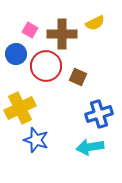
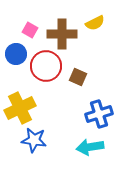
blue star: moved 2 px left; rotated 10 degrees counterclockwise
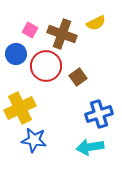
yellow semicircle: moved 1 px right
brown cross: rotated 20 degrees clockwise
brown square: rotated 30 degrees clockwise
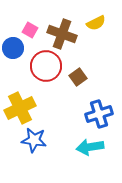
blue circle: moved 3 px left, 6 px up
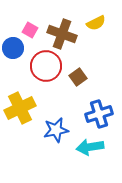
blue star: moved 22 px right, 10 px up; rotated 20 degrees counterclockwise
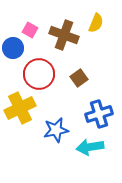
yellow semicircle: rotated 42 degrees counterclockwise
brown cross: moved 2 px right, 1 px down
red circle: moved 7 px left, 8 px down
brown square: moved 1 px right, 1 px down
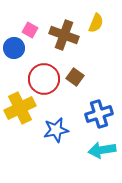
blue circle: moved 1 px right
red circle: moved 5 px right, 5 px down
brown square: moved 4 px left, 1 px up; rotated 18 degrees counterclockwise
cyan arrow: moved 12 px right, 3 px down
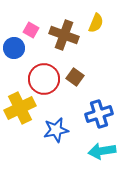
pink square: moved 1 px right
cyan arrow: moved 1 px down
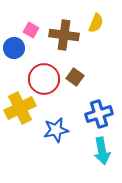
brown cross: rotated 12 degrees counterclockwise
cyan arrow: rotated 92 degrees counterclockwise
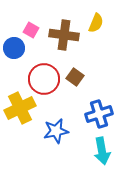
blue star: moved 1 px down
